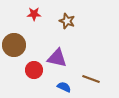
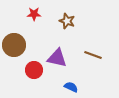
brown line: moved 2 px right, 24 px up
blue semicircle: moved 7 px right
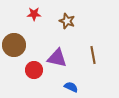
brown line: rotated 60 degrees clockwise
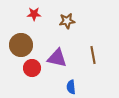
brown star: rotated 28 degrees counterclockwise
brown circle: moved 7 px right
red circle: moved 2 px left, 2 px up
blue semicircle: rotated 120 degrees counterclockwise
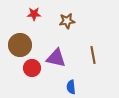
brown circle: moved 1 px left
purple triangle: moved 1 px left
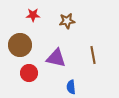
red star: moved 1 px left, 1 px down
red circle: moved 3 px left, 5 px down
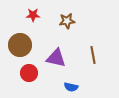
blue semicircle: rotated 72 degrees counterclockwise
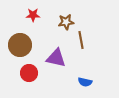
brown star: moved 1 px left, 1 px down
brown line: moved 12 px left, 15 px up
blue semicircle: moved 14 px right, 5 px up
